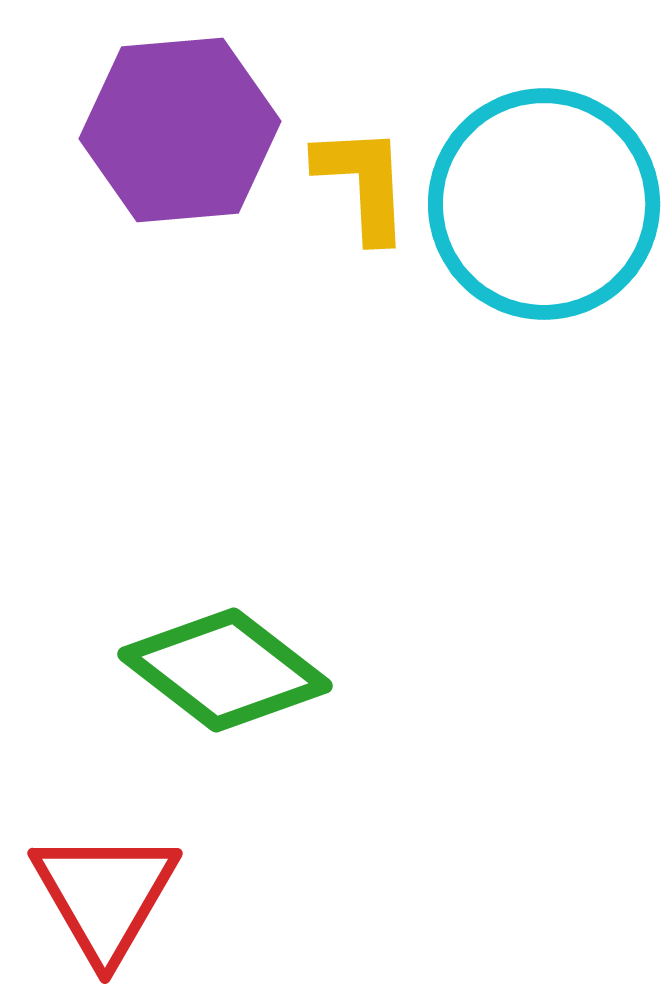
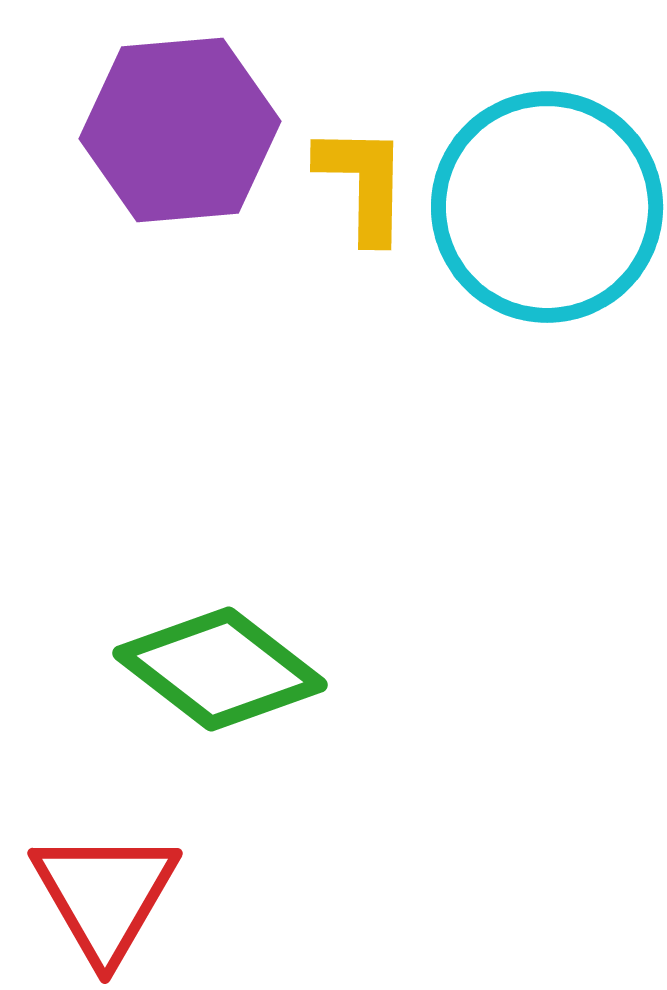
yellow L-shape: rotated 4 degrees clockwise
cyan circle: moved 3 px right, 3 px down
green diamond: moved 5 px left, 1 px up
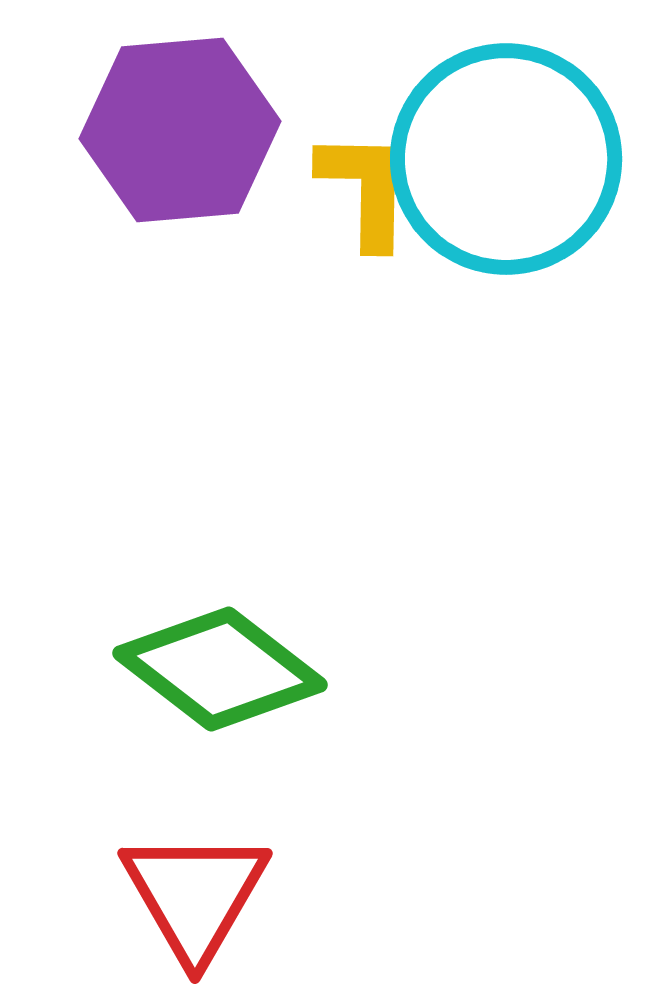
yellow L-shape: moved 2 px right, 6 px down
cyan circle: moved 41 px left, 48 px up
red triangle: moved 90 px right
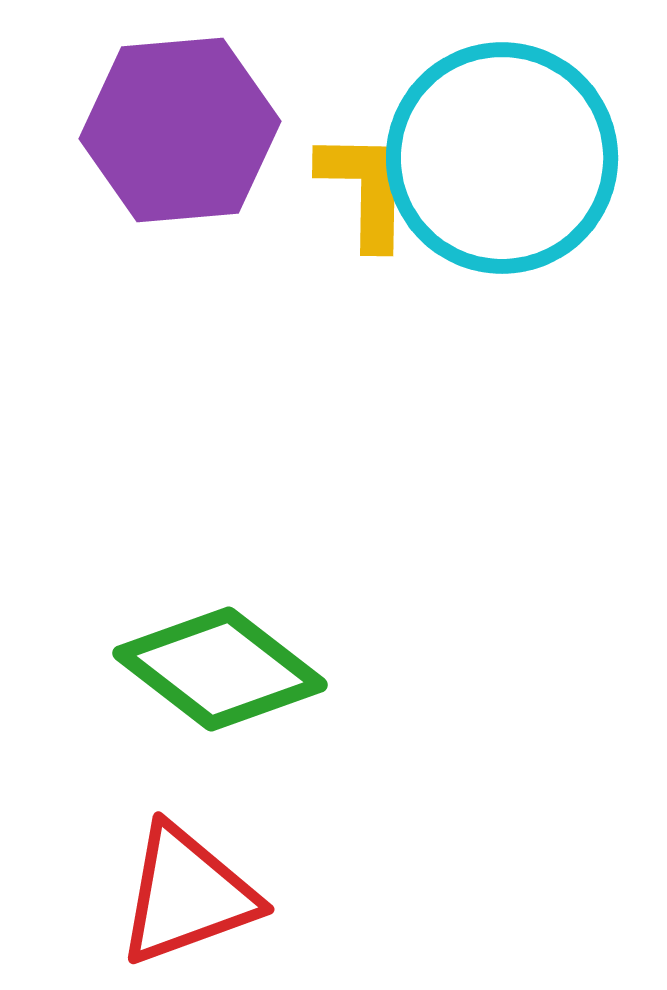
cyan circle: moved 4 px left, 1 px up
red triangle: moved 8 px left; rotated 40 degrees clockwise
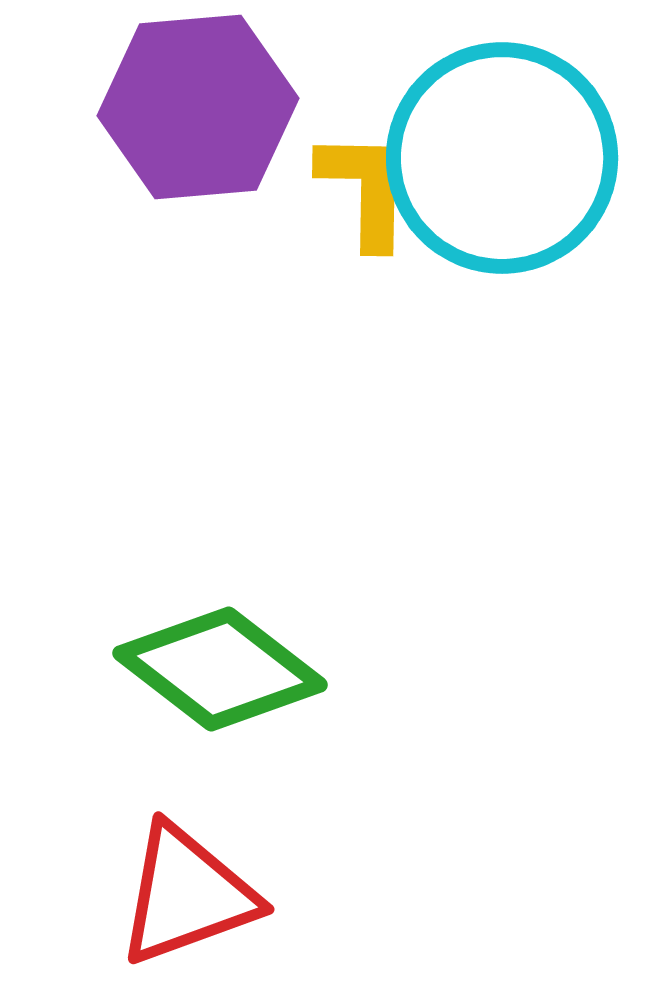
purple hexagon: moved 18 px right, 23 px up
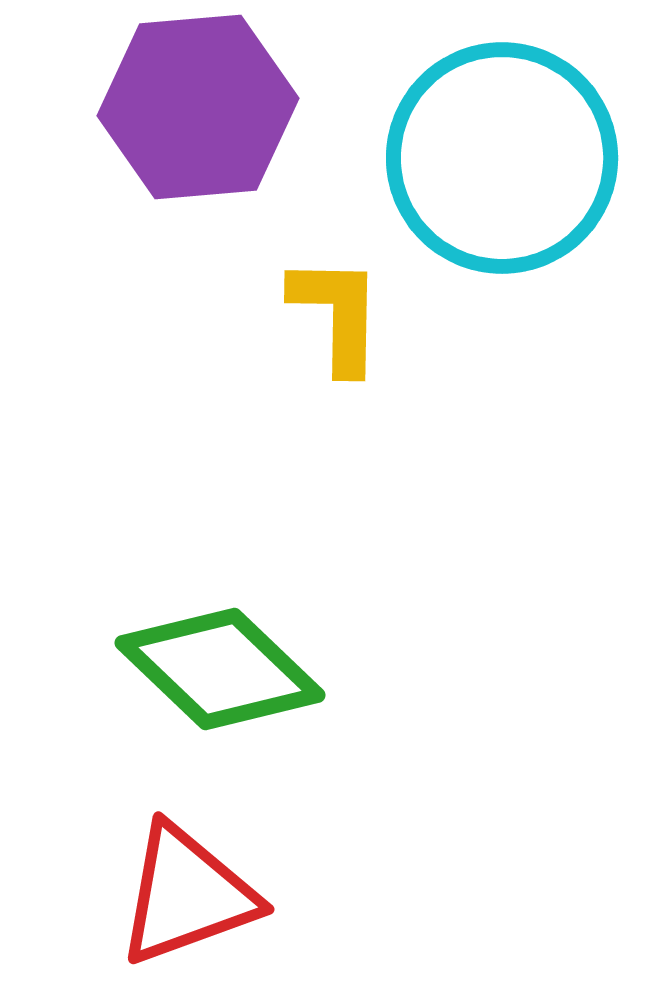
yellow L-shape: moved 28 px left, 125 px down
green diamond: rotated 6 degrees clockwise
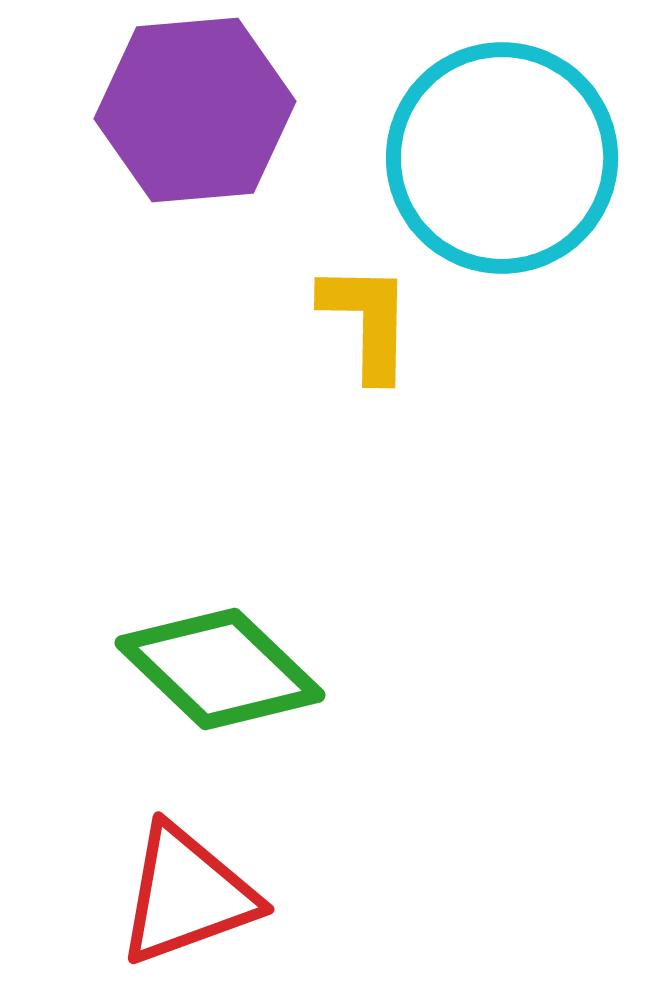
purple hexagon: moved 3 px left, 3 px down
yellow L-shape: moved 30 px right, 7 px down
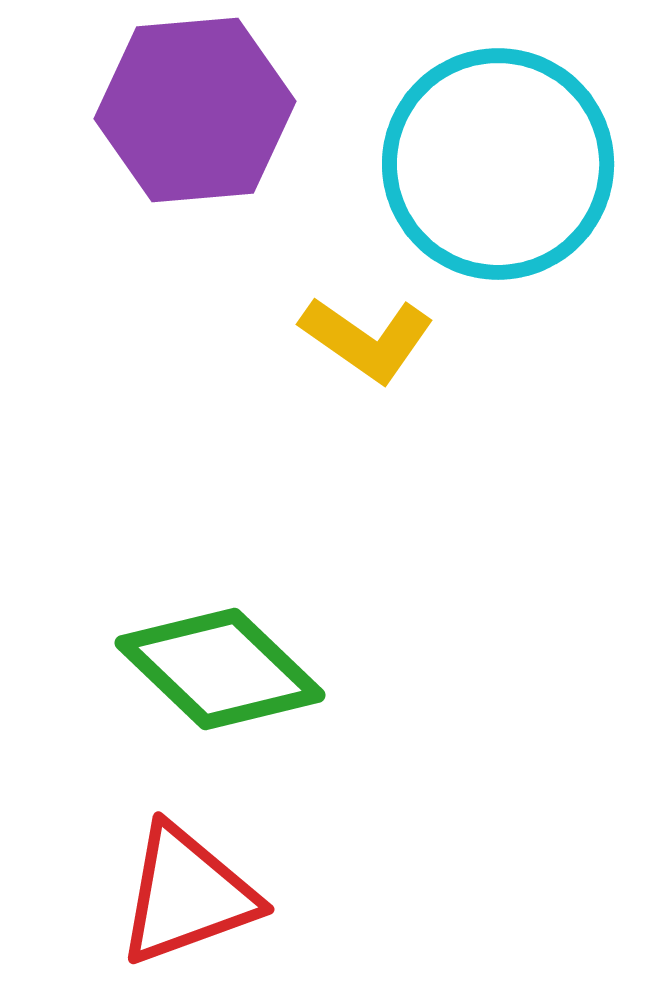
cyan circle: moved 4 px left, 6 px down
yellow L-shape: moved 18 px down; rotated 124 degrees clockwise
